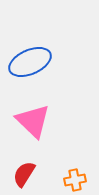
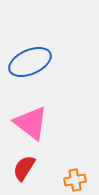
pink triangle: moved 2 px left, 2 px down; rotated 6 degrees counterclockwise
red semicircle: moved 6 px up
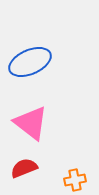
red semicircle: rotated 36 degrees clockwise
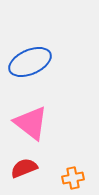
orange cross: moved 2 px left, 2 px up
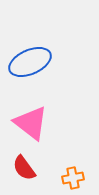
red semicircle: rotated 104 degrees counterclockwise
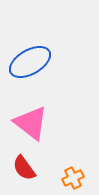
blue ellipse: rotated 6 degrees counterclockwise
orange cross: rotated 15 degrees counterclockwise
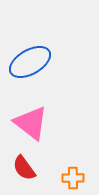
orange cross: rotated 25 degrees clockwise
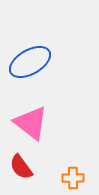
red semicircle: moved 3 px left, 1 px up
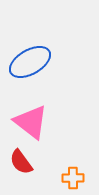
pink triangle: moved 1 px up
red semicircle: moved 5 px up
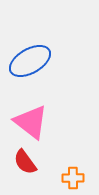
blue ellipse: moved 1 px up
red semicircle: moved 4 px right
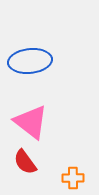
blue ellipse: rotated 24 degrees clockwise
